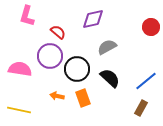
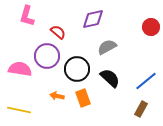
purple circle: moved 3 px left
brown rectangle: moved 1 px down
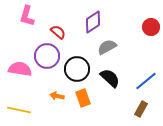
purple diamond: moved 3 px down; rotated 20 degrees counterclockwise
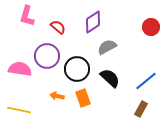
red semicircle: moved 5 px up
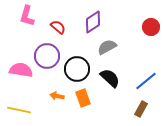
pink semicircle: moved 1 px right, 1 px down
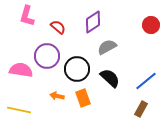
red circle: moved 2 px up
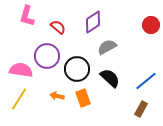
yellow line: moved 11 px up; rotated 70 degrees counterclockwise
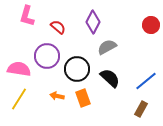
purple diamond: rotated 30 degrees counterclockwise
pink semicircle: moved 2 px left, 1 px up
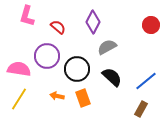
black semicircle: moved 2 px right, 1 px up
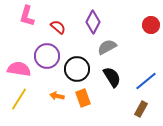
black semicircle: rotated 15 degrees clockwise
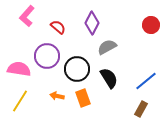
pink L-shape: rotated 25 degrees clockwise
purple diamond: moved 1 px left, 1 px down
black semicircle: moved 3 px left, 1 px down
yellow line: moved 1 px right, 2 px down
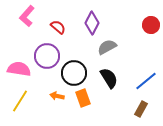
black circle: moved 3 px left, 4 px down
